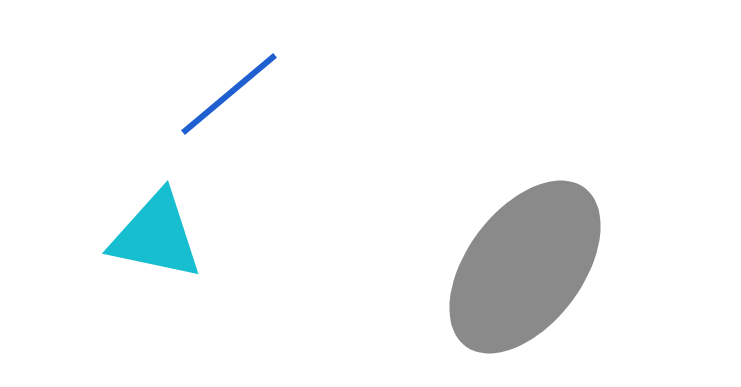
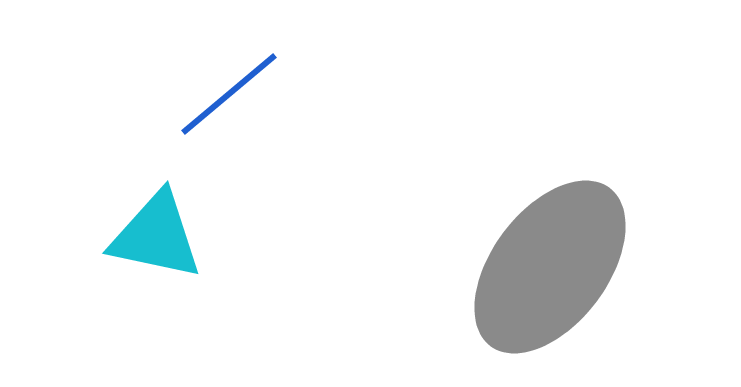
gray ellipse: moved 25 px right
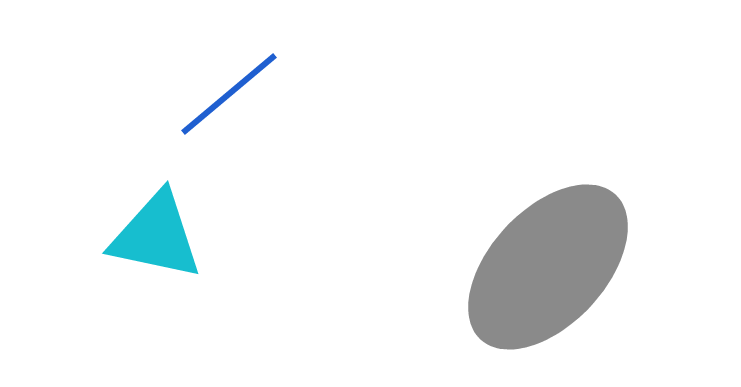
gray ellipse: moved 2 px left; rotated 6 degrees clockwise
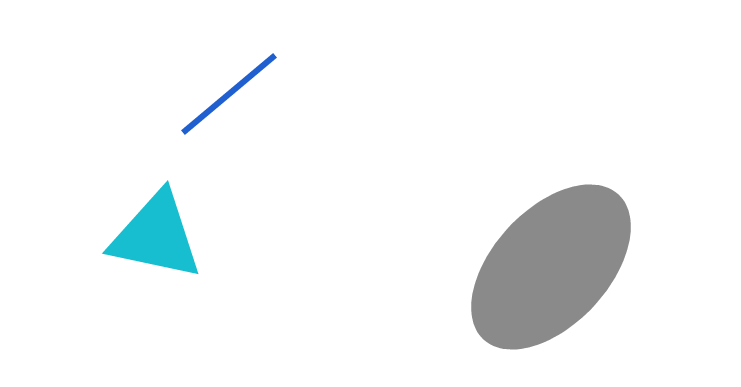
gray ellipse: moved 3 px right
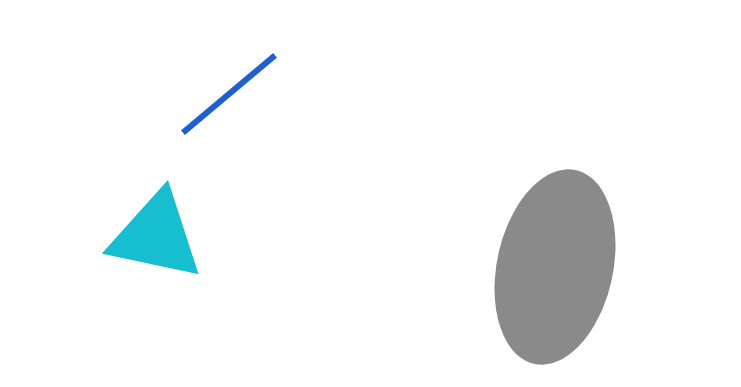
gray ellipse: moved 4 px right; rotated 31 degrees counterclockwise
